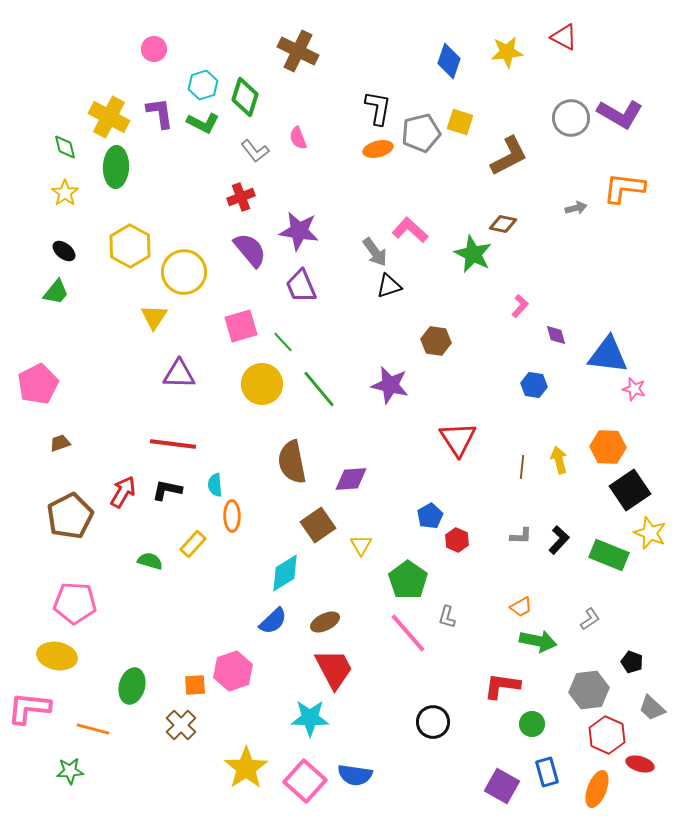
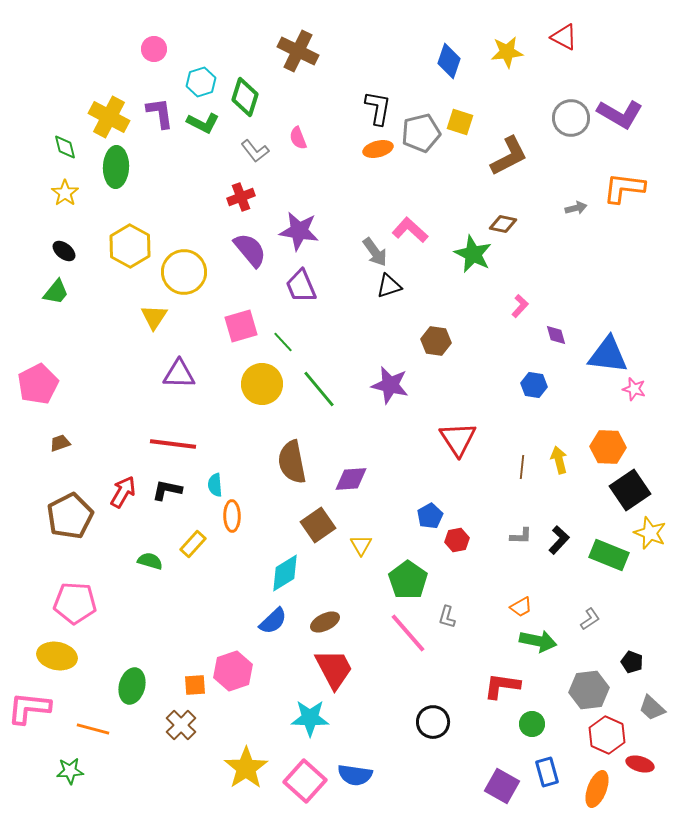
cyan hexagon at (203, 85): moved 2 px left, 3 px up
red hexagon at (457, 540): rotated 25 degrees clockwise
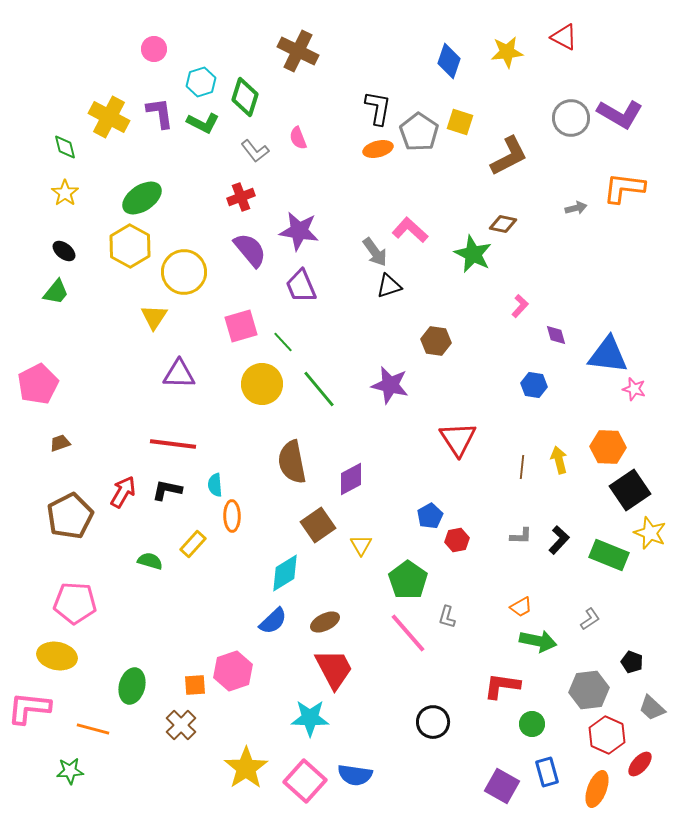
gray pentagon at (421, 133): moved 2 px left, 1 px up; rotated 24 degrees counterclockwise
green ellipse at (116, 167): moved 26 px right, 31 px down; rotated 54 degrees clockwise
purple diamond at (351, 479): rotated 24 degrees counterclockwise
red ellipse at (640, 764): rotated 64 degrees counterclockwise
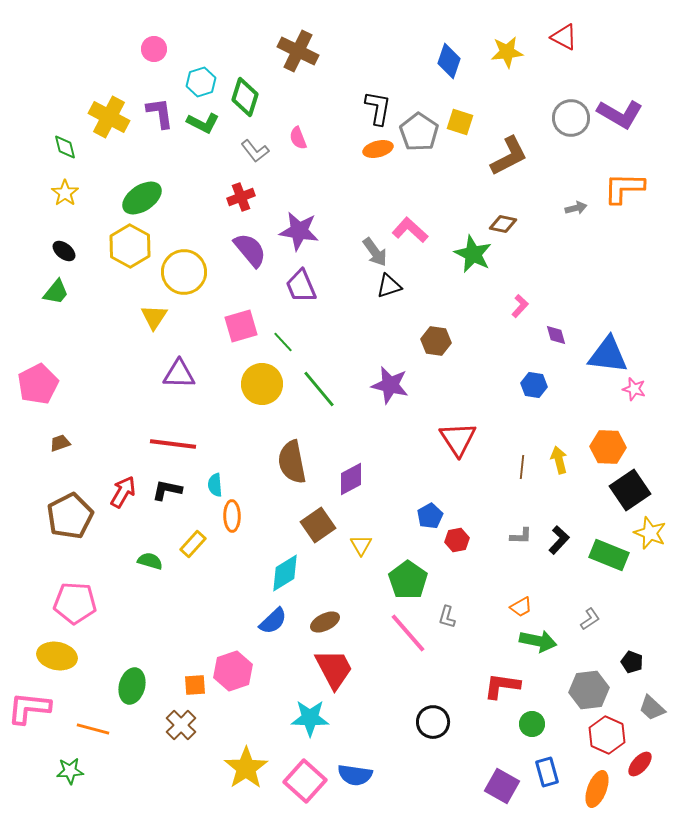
orange L-shape at (624, 188): rotated 6 degrees counterclockwise
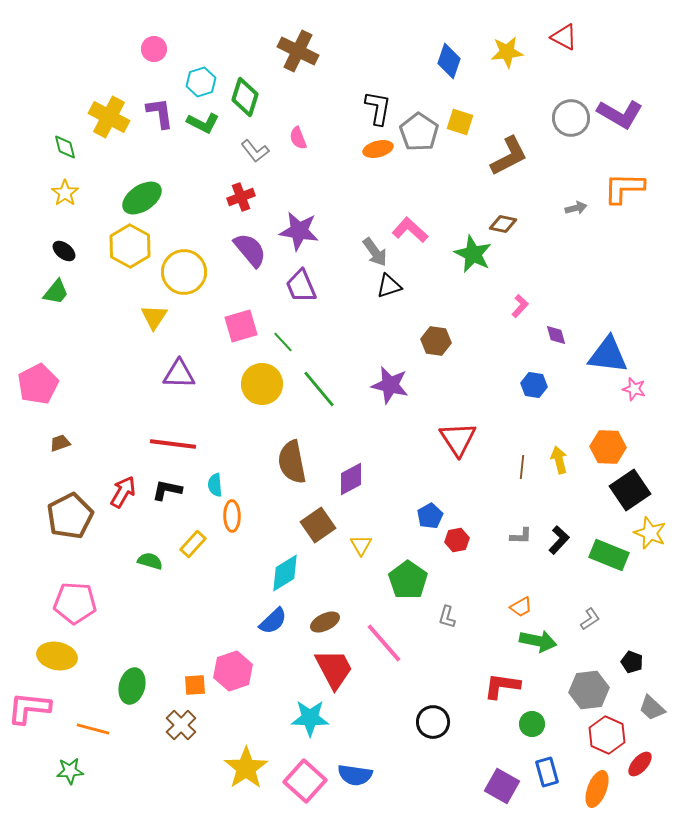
pink line at (408, 633): moved 24 px left, 10 px down
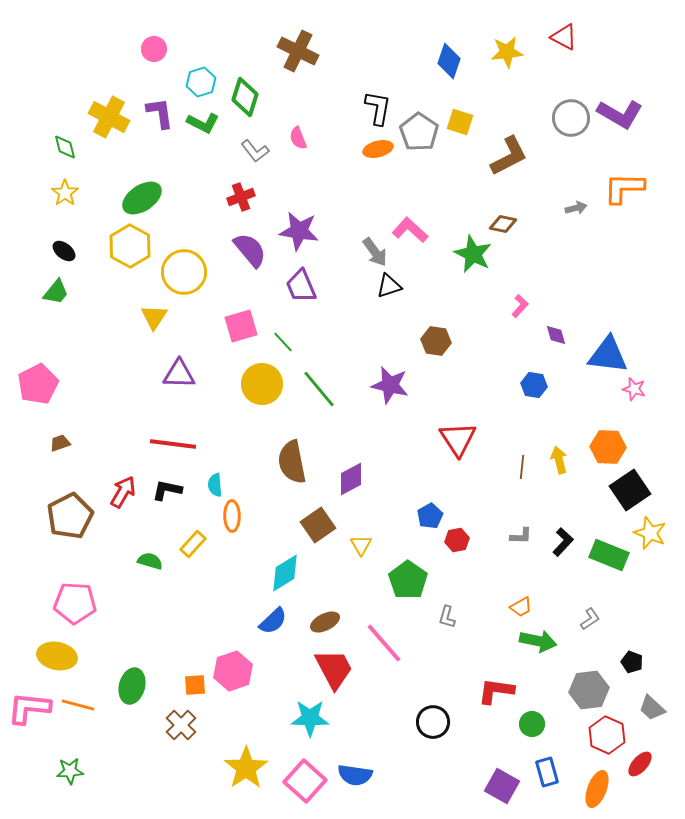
black L-shape at (559, 540): moved 4 px right, 2 px down
red L-shape at (502, 686): moved 6 px left, 5 px down
orange line at (93, 729): moved 15 px left, 24 px up
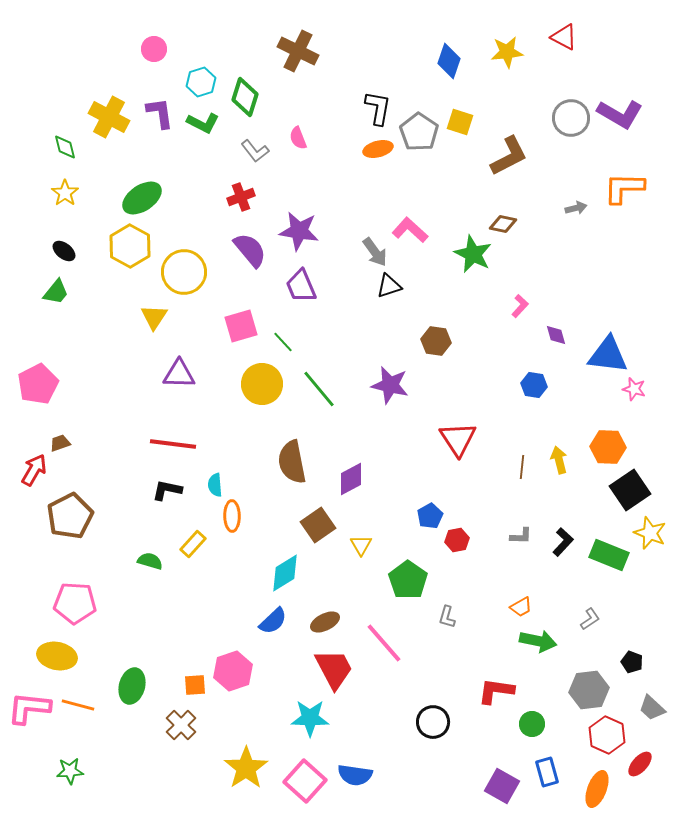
red arrow at (123, 492): moved 89 px left, 22 px up
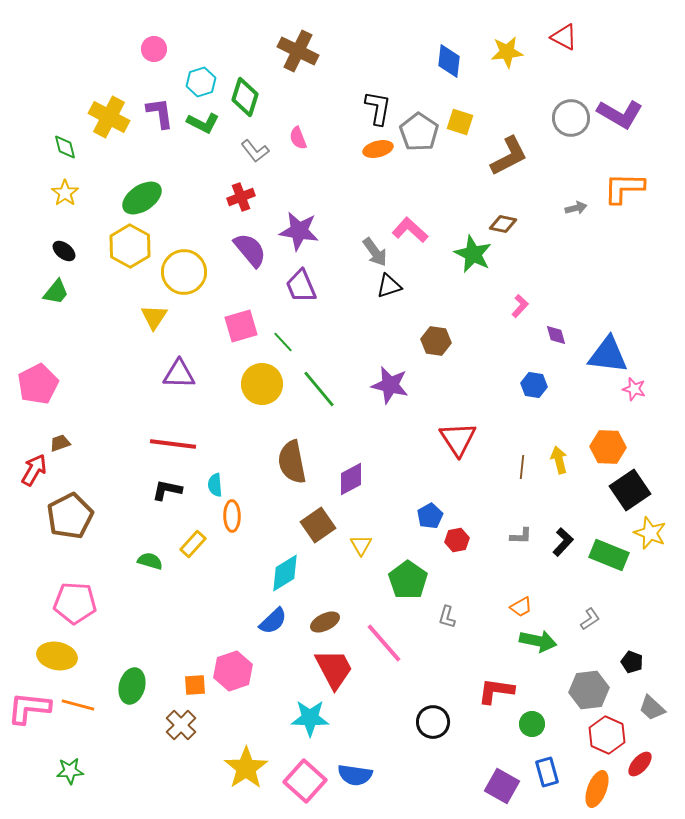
blue diamond at (449, 61): rotated 12 degrees counterclockwise
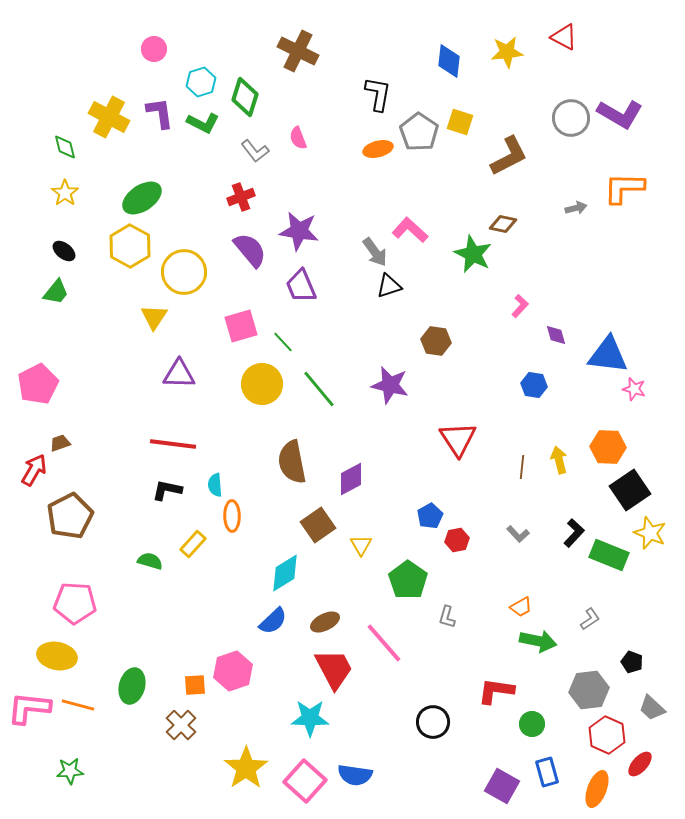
black L-shape at (378, 108): moved 14 px up
gray L-shape at (521, 536): moved 3 px left, 2 px up; rotated 45 degrees clockwise
black L-shape at (563, 542): moved 11 px right, 9 px up
